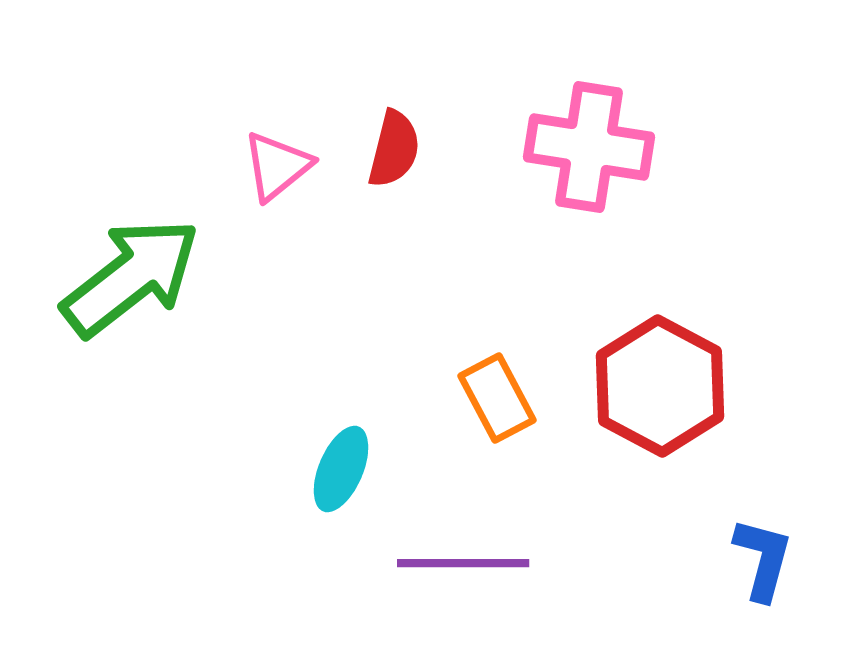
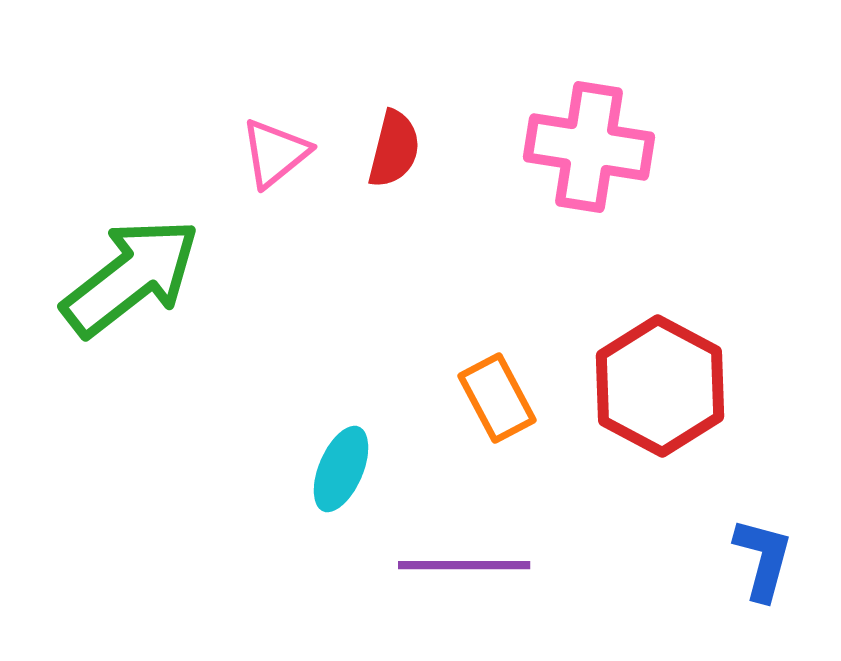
pink triangle: moved 2 px left, 13 px up
purple line: moved 1 px right, 2 px down
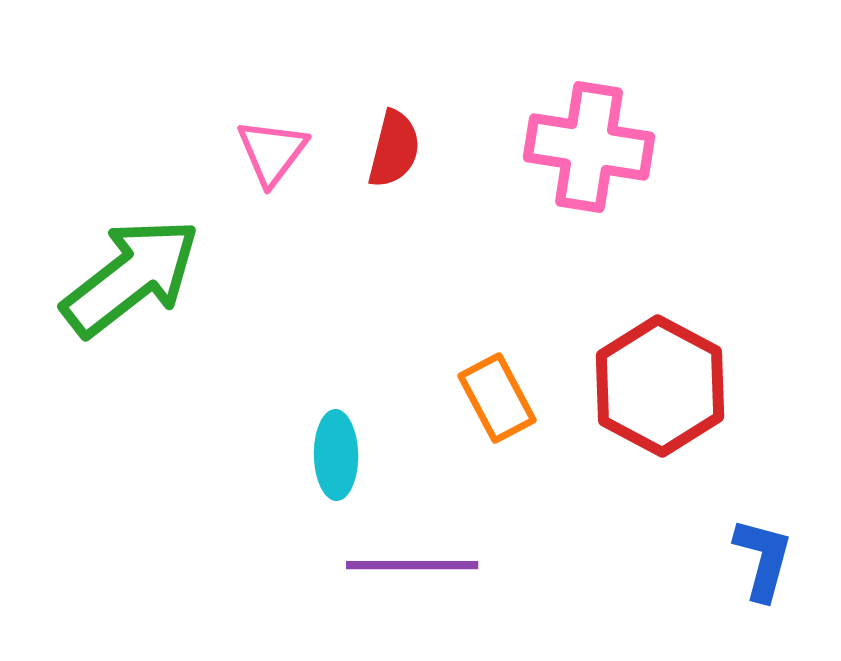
pink triangle: moved 3 px left, 1 px up; rotated 14 degrees counterclockwise
cyan ellipse: moved 5 px left, 14 px up; rotated 24 degrees counterclockwise
purple line: moved 52 px left
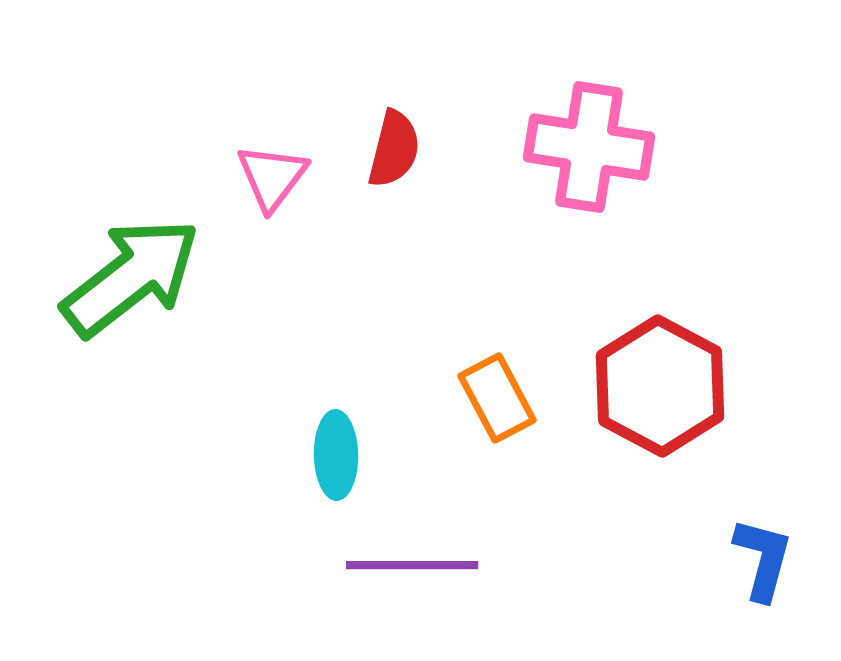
pink triangle: moved 25 px down
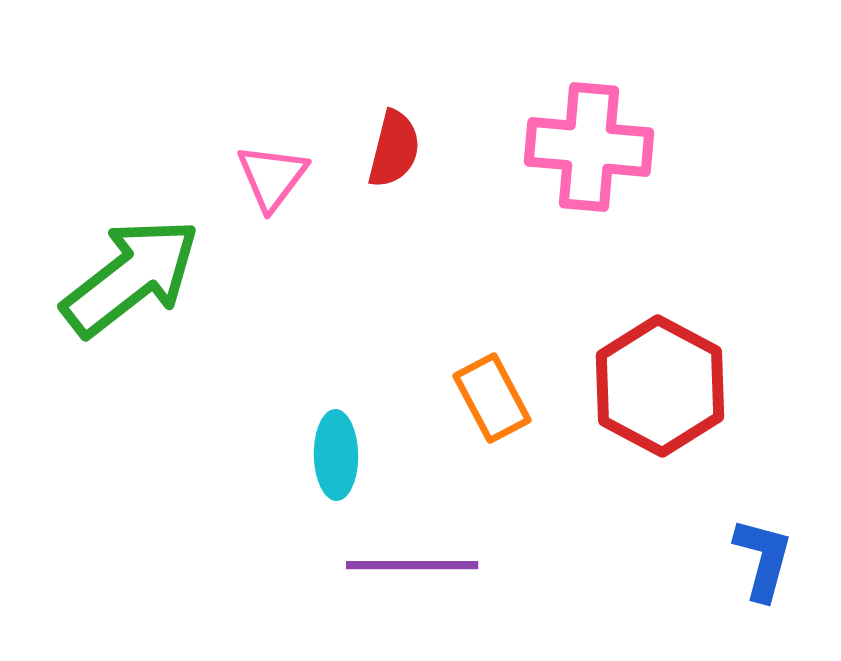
pink cross: rotated 4 degrees counterclockwise
orange rectangle: moved 5 px left
